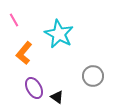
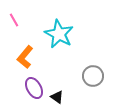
orange L-shape: moved 1 px right, 4 px down
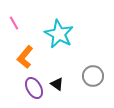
pink line: moved 3 px down
black triangle: moved 13 px up
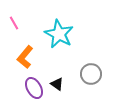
gray circle: moved 2 px left, 2 px up
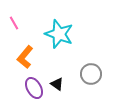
cyan star: rotated 8 degrees counterclockwise
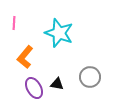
pink line: rotated 32 degrees clockwise
cyan star: moved 1 px up
gray circle: moved 1 px left, 3 px down
black triangle: rotated 24 degrees counterclockwise
